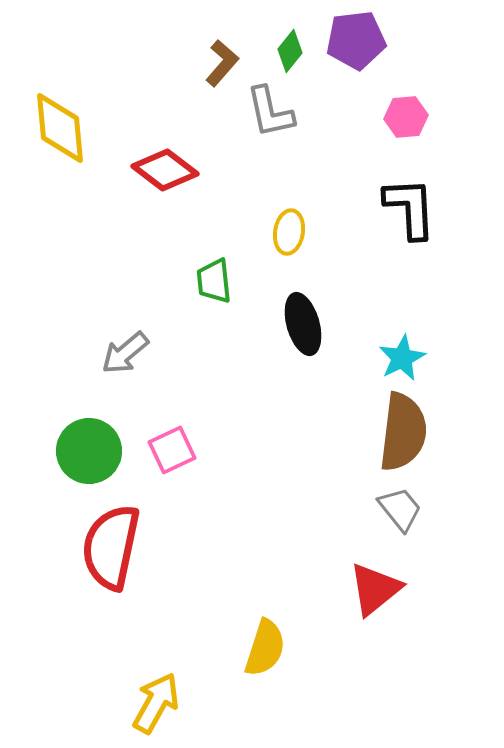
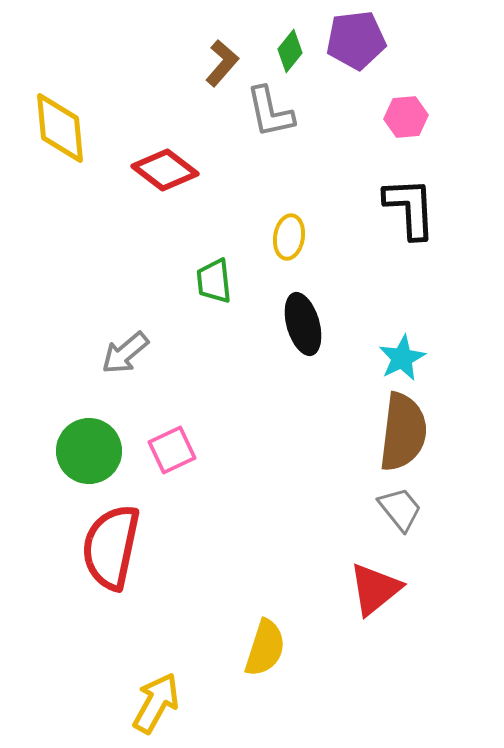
yellow ellipse: moved 5 px down
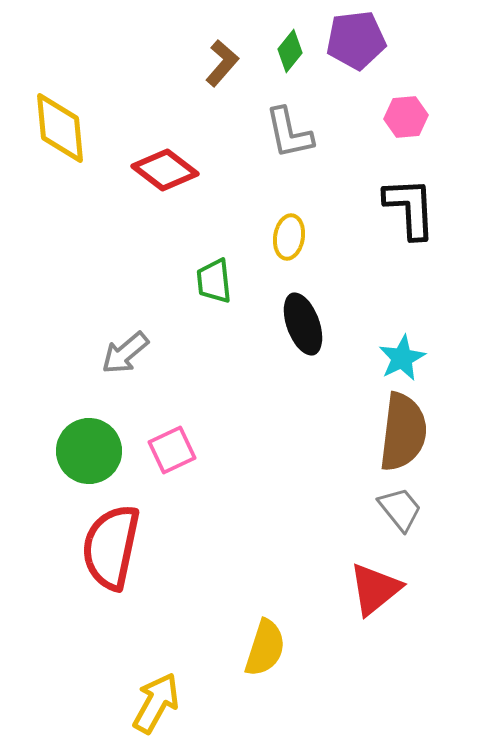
gray L-shape: moved 19 px right, 21 px down
black ellipse: rotated 4 degrees counterclockwise
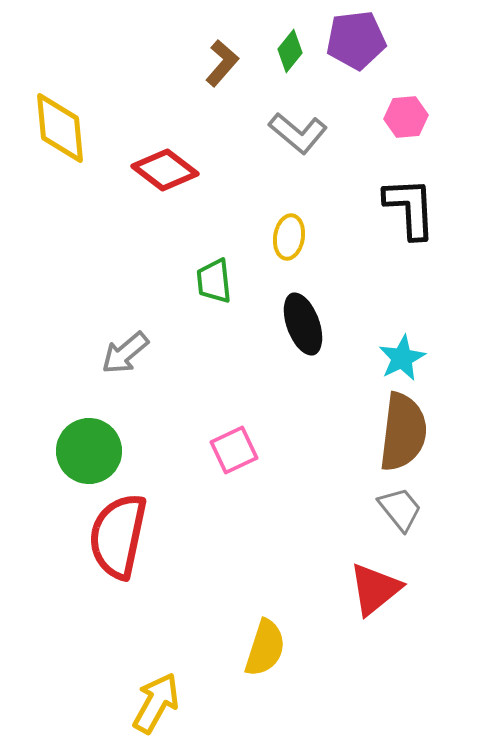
gray L-shape: moved 9 px right; rotated 38 degrees counterclockwise
pink square: moved 62 px right
red semicircle: moved 7 px right, 11 px up
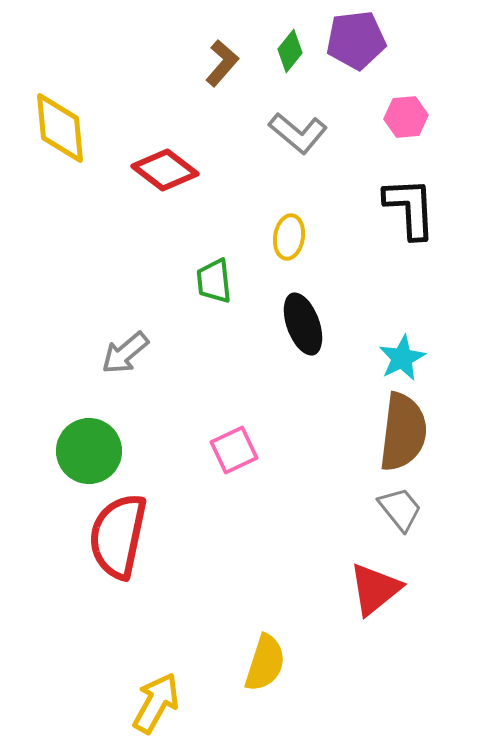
yellow semicircle: moved 15 px down
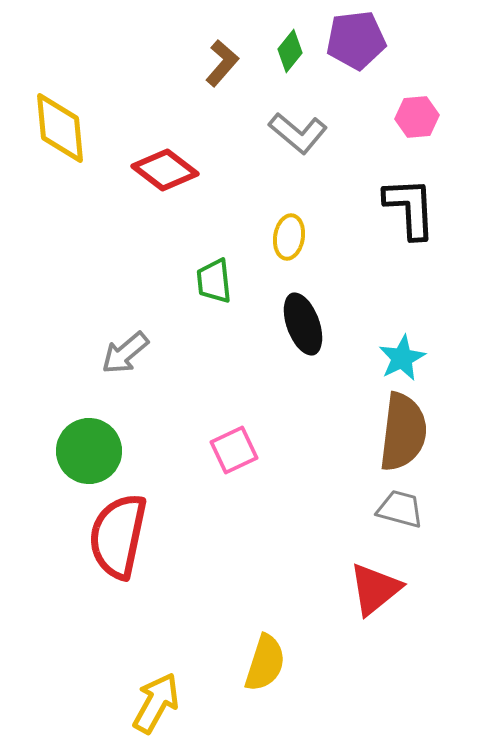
pink hexagon: moved 11 px right
gray trapezoid: rotated 36 degrees counterclockwise
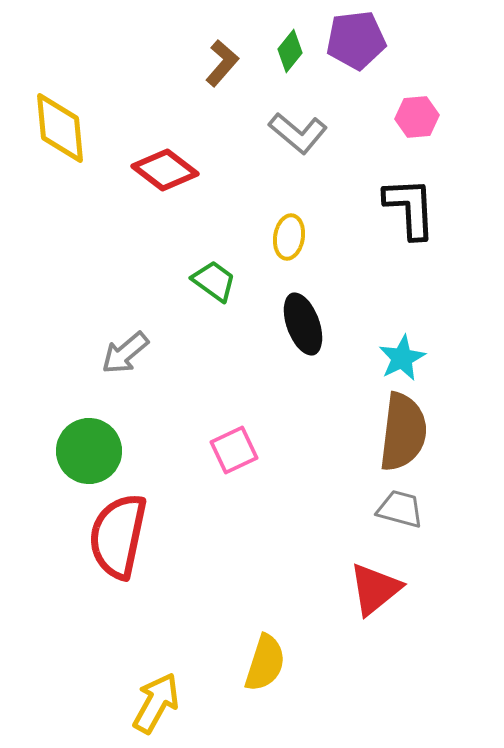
green trapezoid: rotated 132 degrees clockwise
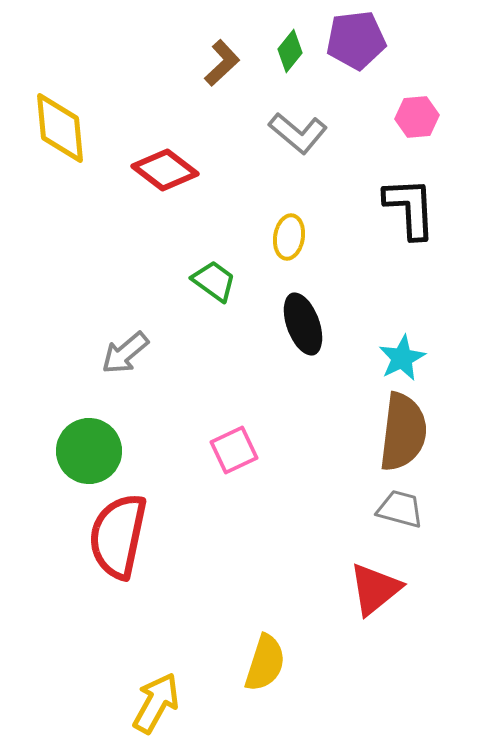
brown L-shape: rotated 6 degrees clockwise
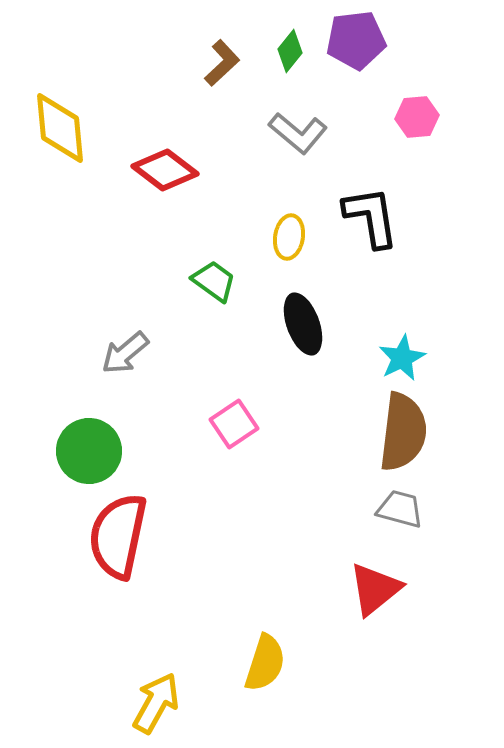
black L-shape: moved 39 px left, 9 px down; rotated 6 degrees counterclockwise
pink square: moved 26 px up; rotated 9 degrees counterclockwise
